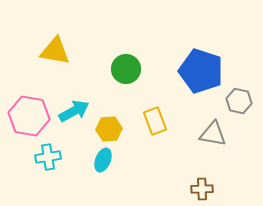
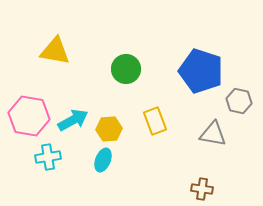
cyan arrow: moved 1 px left, 9 px down
brown cross: rotated 10 degrees clockwise
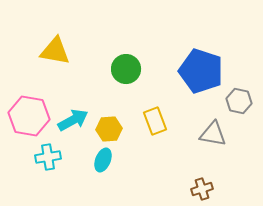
brown cross: rotated 25 degrees counterclockwise
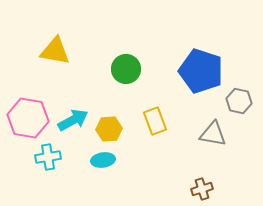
pink hexagon: moved 1 px left, 2 px down
cyan ellipse: rotated 60 degrees clockwise
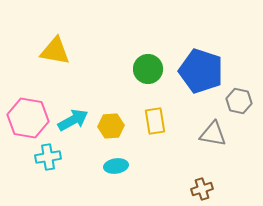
green circle: moved 22 px right
yellow rectangle: rotated 12 degrees clockwise
yellow hexagon: moved 2 px right, 3 px up
cyan ellipse: moved 13 px right, 6 px down
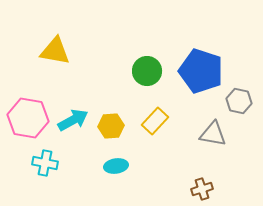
green circle: moved 1 px left, 2 px down
yellow rectangle: rotated 52 degrees clockwise
cyan cross: moved 3 px left, 6 px down; rotated 20 degrees clockwise
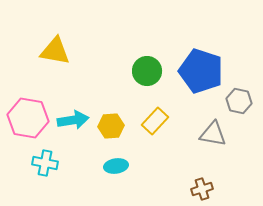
cyan arrow: rotated 20 degrees clockwise
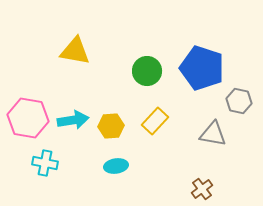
yellow triangle: moved 20 px right
blue pentagon: moved 1 px right, 3 px up
brown cross: rotated 20 degrees counterclockwise
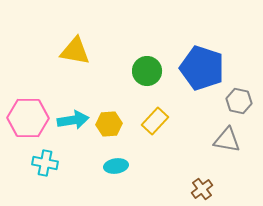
pink hexagon: rotated 9 degrees counterclockwise
yellow hexagon: moved 2 px left, 2 px up
gray triangle: moved 14 px right, 6 px down
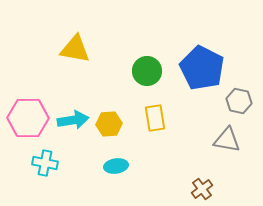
yellow triangle: moved 2 px up
blue pentagon: rotated 9 degrees clockwise
yellow rectangle: moved 3 px up; rotated 52 degrees counterclockwise
